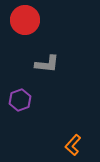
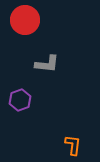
orange L-shape: rotated 145 degrees clockwise
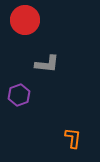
purple hexagon: moved 1 px left, 5 px up
orange L-shape: moved 7 px up
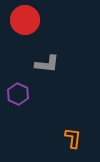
purple hexagon: moved 1 px left, 1 px up; rotated 15 degrees counterclockwise
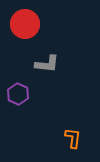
red circle: moved 4 px down
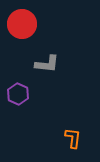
red circle: moved 3 px left
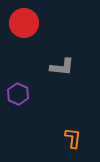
red circle: moved 2 px right, 1 px up
gray L-shape: moved 15 px right, 3 px down
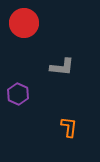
orange L-shape: moved 4 px left, 11 px up
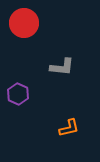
orange L-shape: moved 1 px down; rotated 70 degrees clockwise
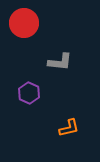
gray L-shape: moved 2 px left, 5 px up
purple hexagon: moved 11 px right, 1 px up
